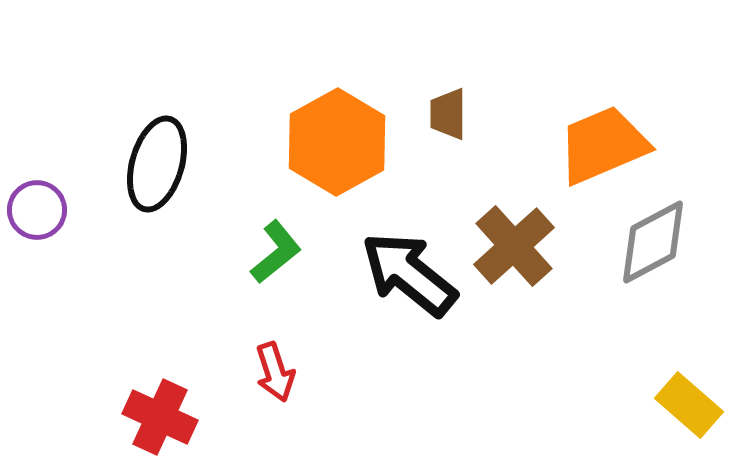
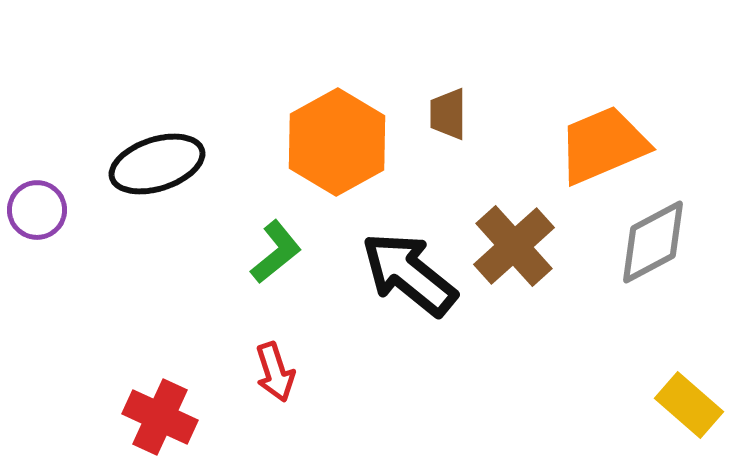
black ellipse: rotated 56 degrees clockwise
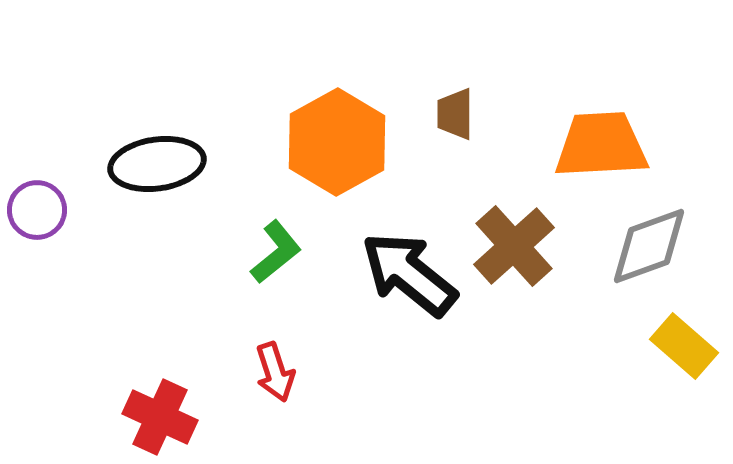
brown trapezoid: moved 7 px right
orange trapezoid: moved 2 px left; rotated 20 degrees clockwise
black ellipse: rotated 10 degrees clockwise
gray diamond: moved 4 px left, 4 px down; rotated 8 degrees clockwise
yellow rectangle: moved 5 px left, 59 px up
